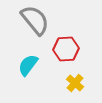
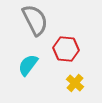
gray semicircle: rotated 12 degrees clockwise
red hexagon: rotated 10 degrees clockwise
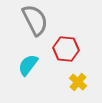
yellow cross: moved 3 px right, 1 px up
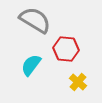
gray semicircle: rotated 32 degrees counterclockwise
cyan semicircle: moved 3 px right
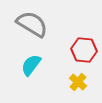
gray semicircle: moved 3 px left, 4 px down
red hexagon: moved 18 px right, 1 px down
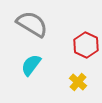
red hexagon: moved 2 px right, 5 px up; rotated 20 degrees clockwise
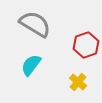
gray semicircle: moved 3 px right
red hexagon: rotated 15 degrees clockwise
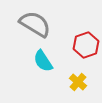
cyan semicircle: moved 12 px right, 4 px up; rotated 70 degrees counterclockwise
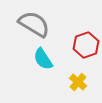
gray semicircle: moved 1 px left
cyan semicircle: moved 2 px up
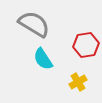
red hexagon: rotated 10 degrees clockwise
yellow cross: rotated 18 degrees clockwise
